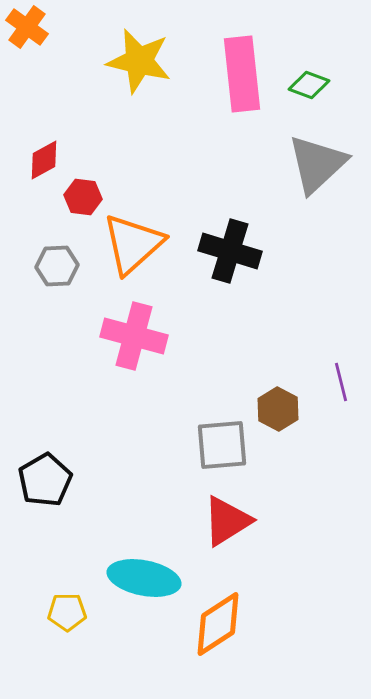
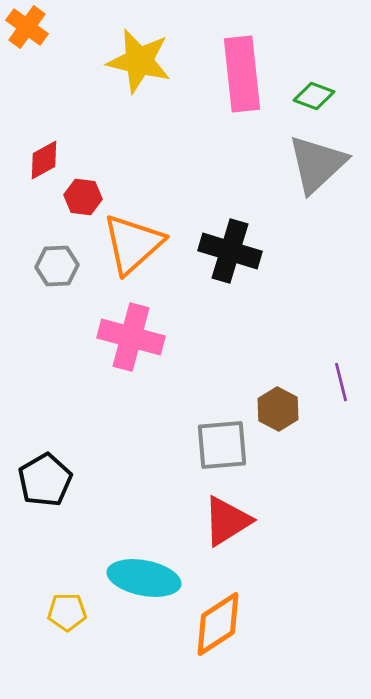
green diamond: moved 5 px right, 11 px down
pink cross: moved 3 px left, 1 px down
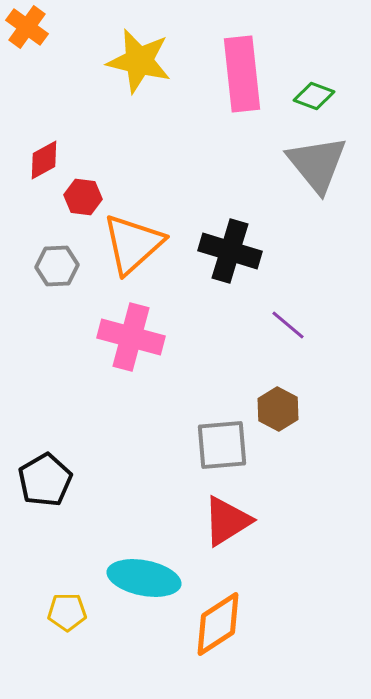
gray triangle: rotated 26 degrees counterclockwise
purple line: moved 53 px left, 57 px up; rotated 36 degrees counterclockwise
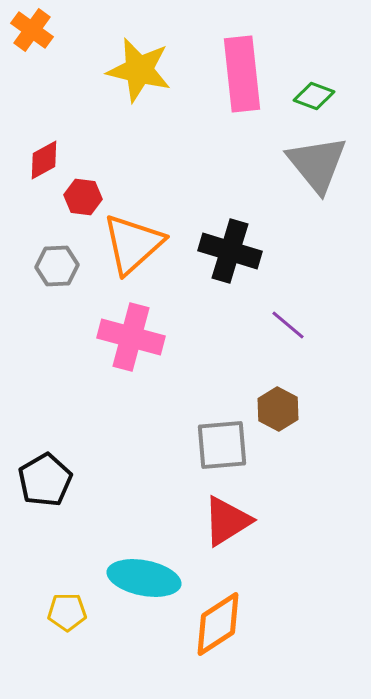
orange cross: moved 5 px right, 3 px down
yellow star: moved 9 px down
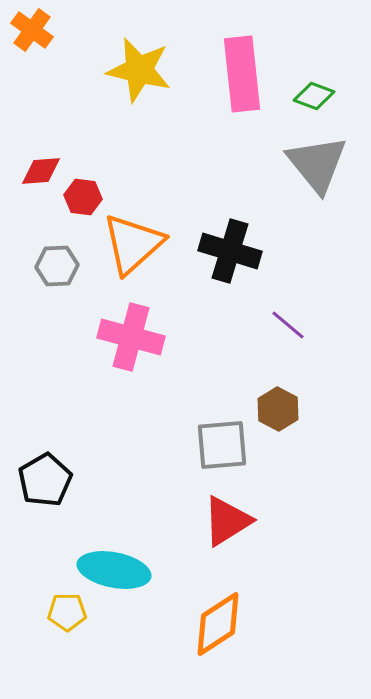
red diamond: moved 3 px left, 11 px down; rotated 24 degrees clockwise
cyan ellipse: moved 30 px left, 8 px up
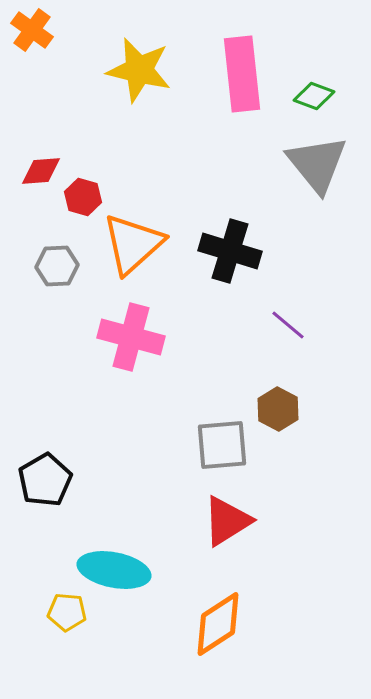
red hexagon: rotated 9 degrees clockwise
yellow pentagon: rotated 6 degrees clockwise
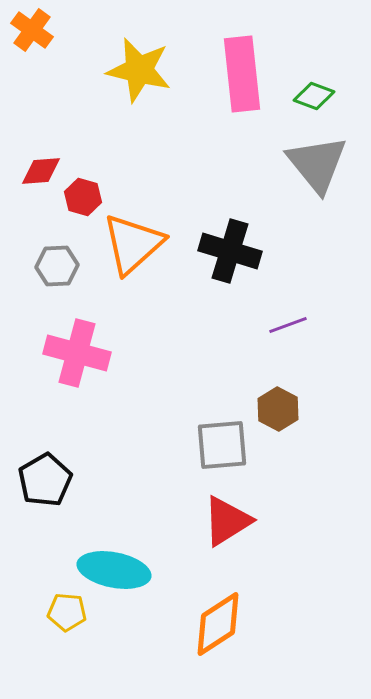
purple line: rotated 60 degrees counterclockwise
pink cross: moved 54 px left, 16 px down
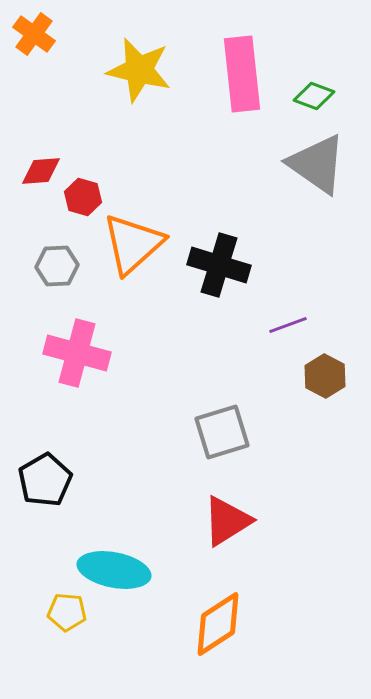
orange cross: moved 2 px right, 4 px down
gray triangle: rotated 16 degrees counterclockwise
black cross: moved 11 px left, 14 px down
brown hexagon: moved 47 px right, 33 px up
gray square: moved 13 px up; rotated 12 degrees counterclockwise
